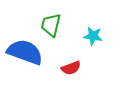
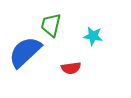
blue semicircle: rotated 63 degrees counterclockwise
red semicircle: rotated 12 degrees clockwise
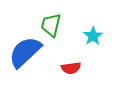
cyan star: rotated 30 degrees clockwise
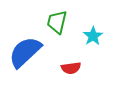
green trapezoid: moved 6 px right, 3 px up
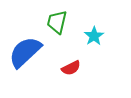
cyan star: moved 1 px right
red semicircle: rotated 18 degrees counterclockwise
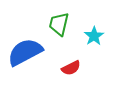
green trapezoid: moved 2 px right, 2 px down
blue semicircle: rotated 15 degrees clockwise
